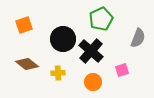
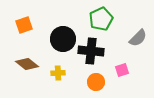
gray semicircle: rotated 24 degrees clockwise
black cross: rotated 35 degrees counterclockwise
orange circle: moved 3 px right
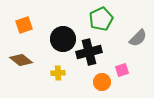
black cross: moved 2 px left, 1 px down; rotated 20 degrees counterclockwise
brown diamond: moved 6 px left, 4 px up
orange circle: moved 6 px right
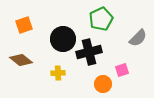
orange circle: moved 1 px right, 2 px down
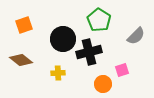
green pentagon: moved 2 px left, 1 px down; rotated 15 degrees counterclockwise
gray semicircle: moved 2 px left, 2 px up
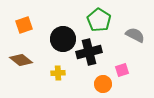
gray semicircle: moved 1 px left, 1 px up; rotated 108 degrees counterclockwise
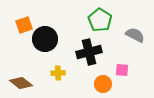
green pentagon: moved 1 px right
black circle: moved 18 px left
brown diamond: moved 23 px down
pink square: rotated 24 degrees clockwise
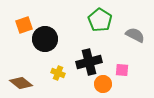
black cross: moved 10 px down
yellow cross: rotated 24 degrees clockwise
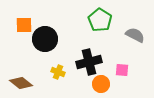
orange square: rotated 18 degrees clockwise
yellow cross: moved 1 px up
orange circle: moved 2 px left
